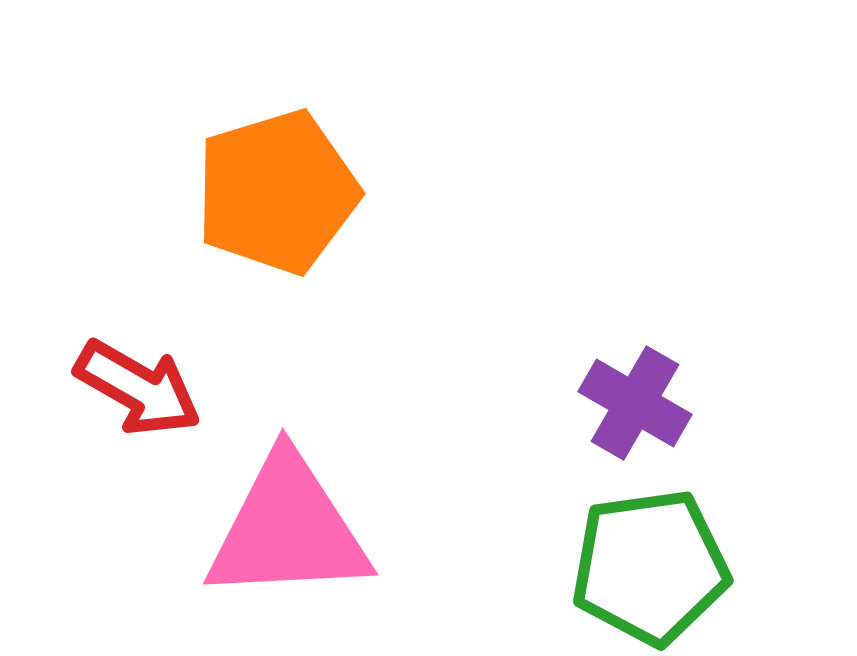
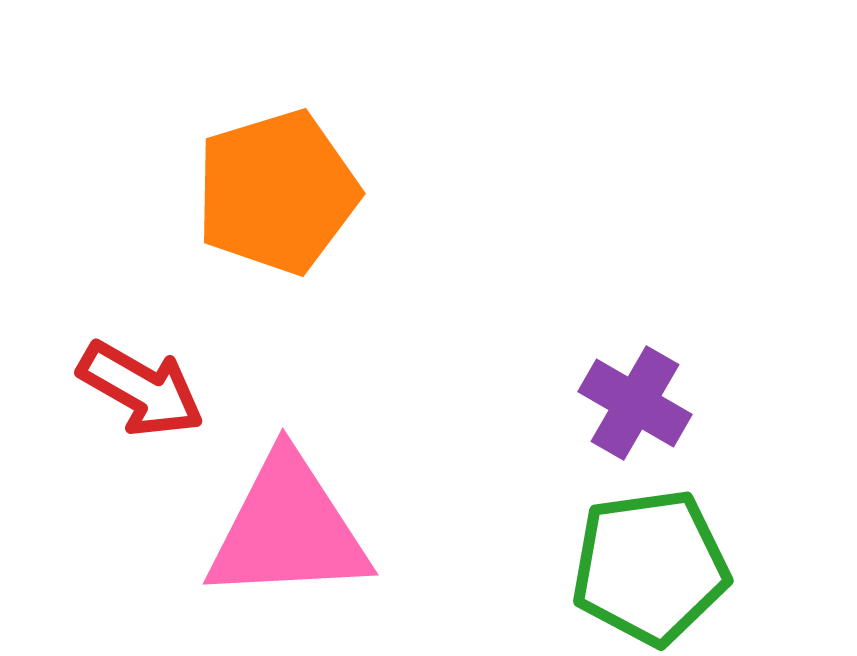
red arrow: moved 3 px right, 1 px down
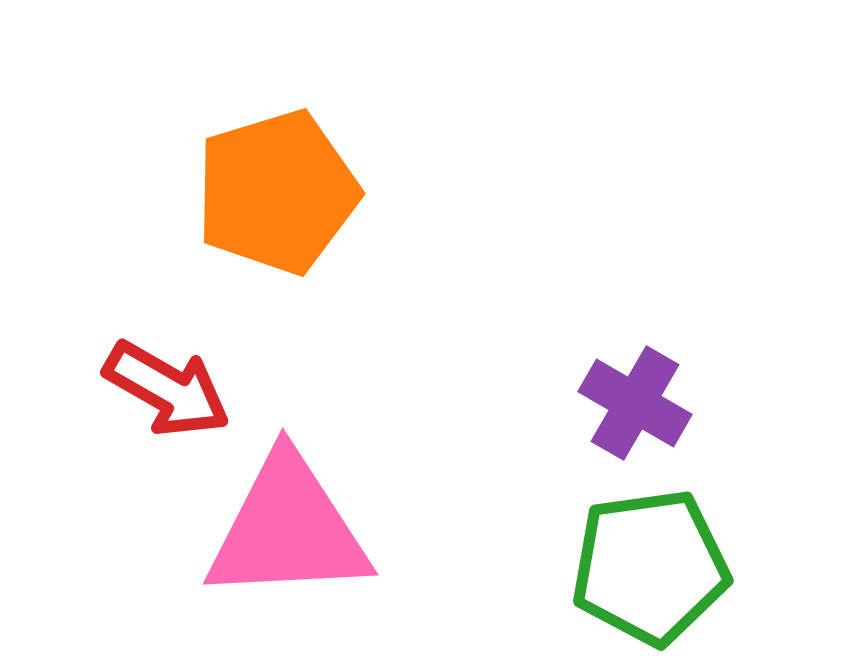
red arrow: moved 26 px right
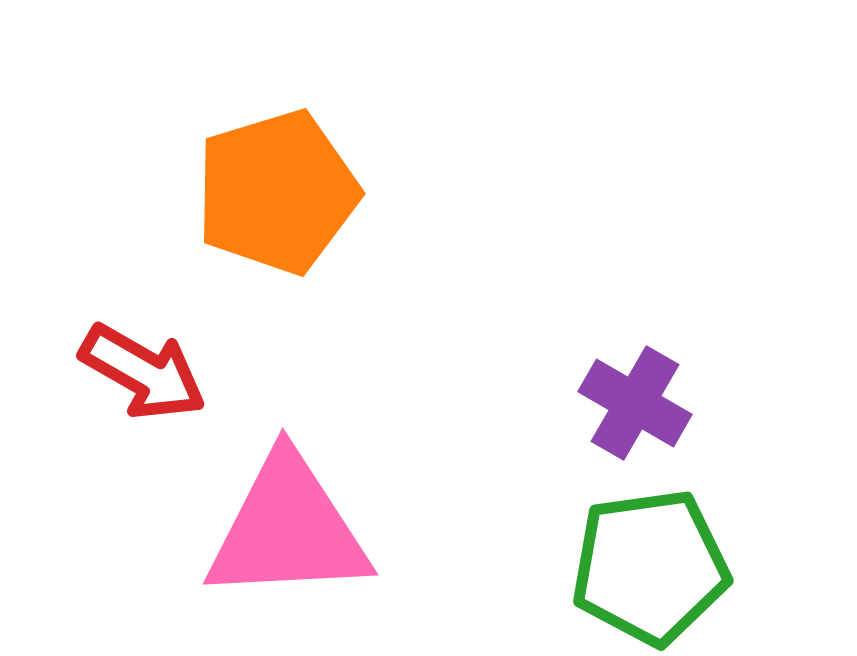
red arrow: moved 24 px left, 17 px up
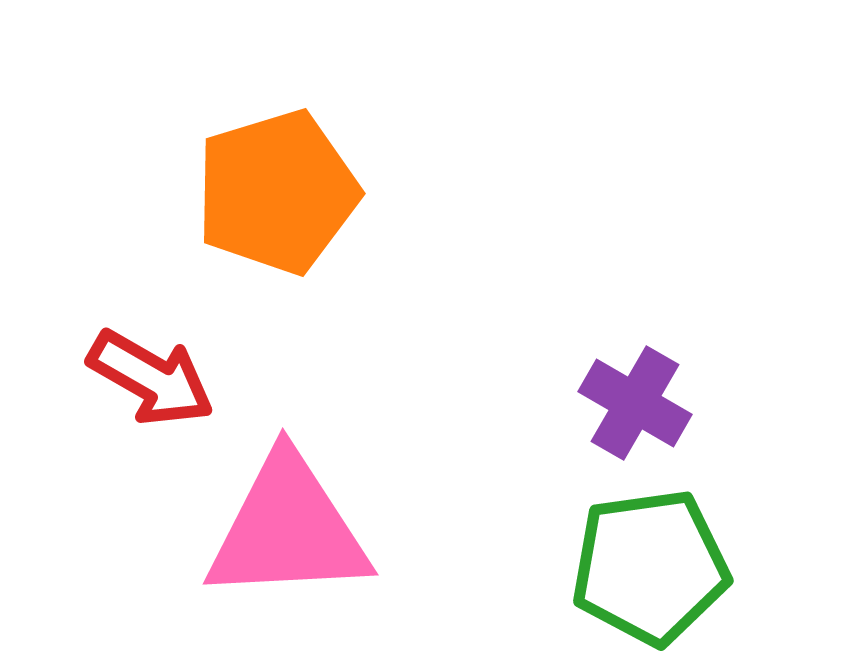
red arrow: moved 8 px right, 6 px down
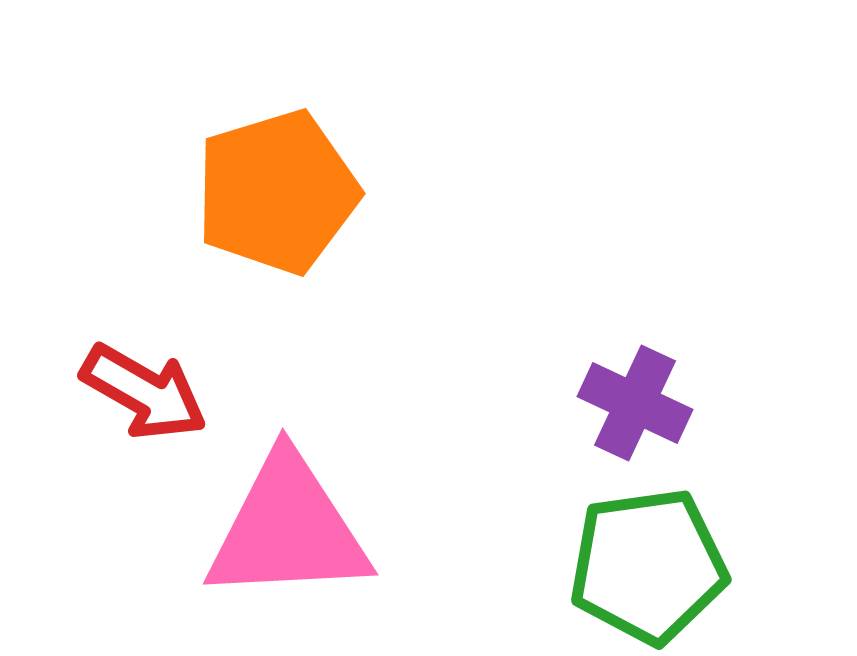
red arrow: moved 7 px left, 14 px down
purple cross: rotated 5 degrees counterclockwise
green pentagon: moved 2 px left, 1 px up
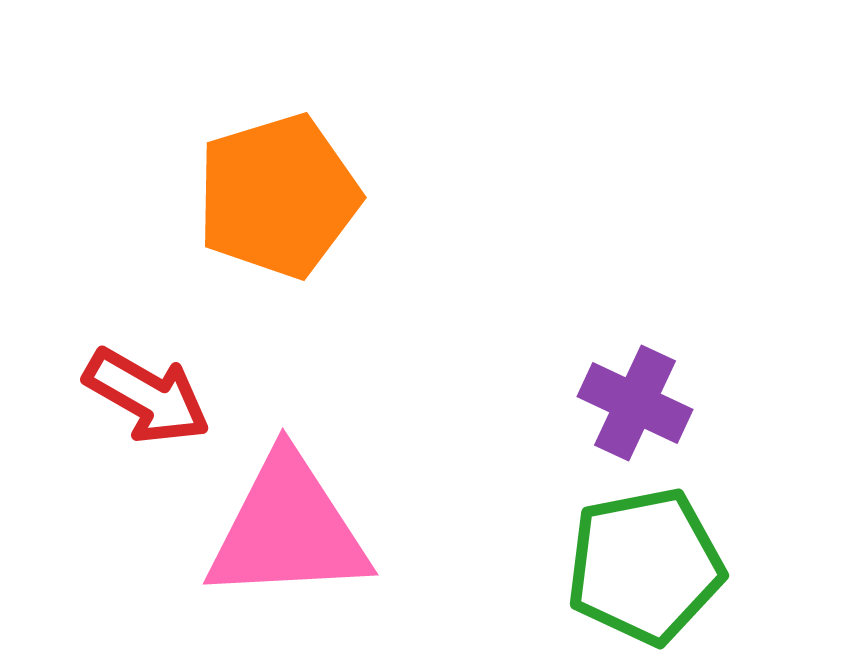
orange pentagon: moved 1 px right, 4 px down
red arrow: moved 3 px right, 4 px down
green pentagon: moved 3 px left; rotated 3 degrees counterclockwise
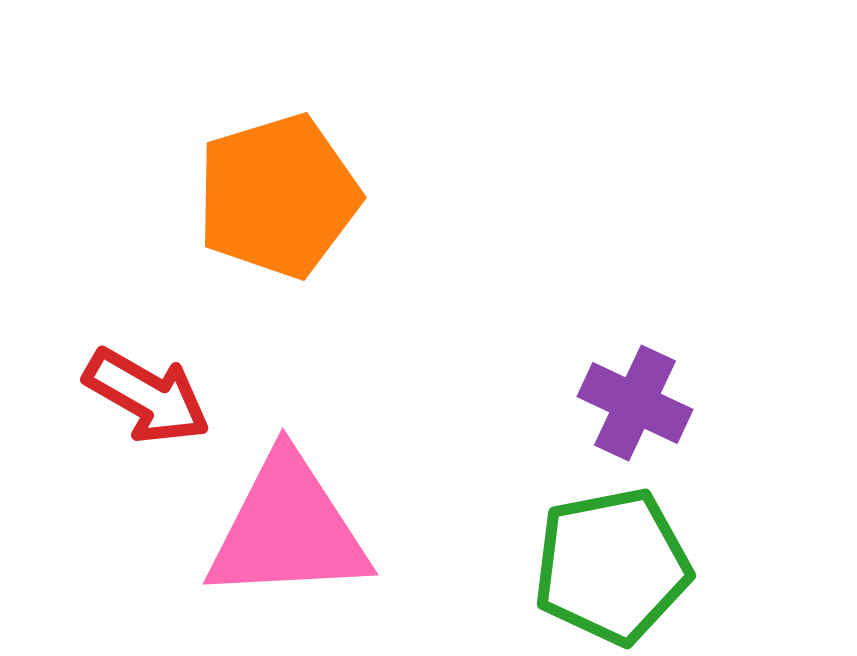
green pentagon: moved 33 px left
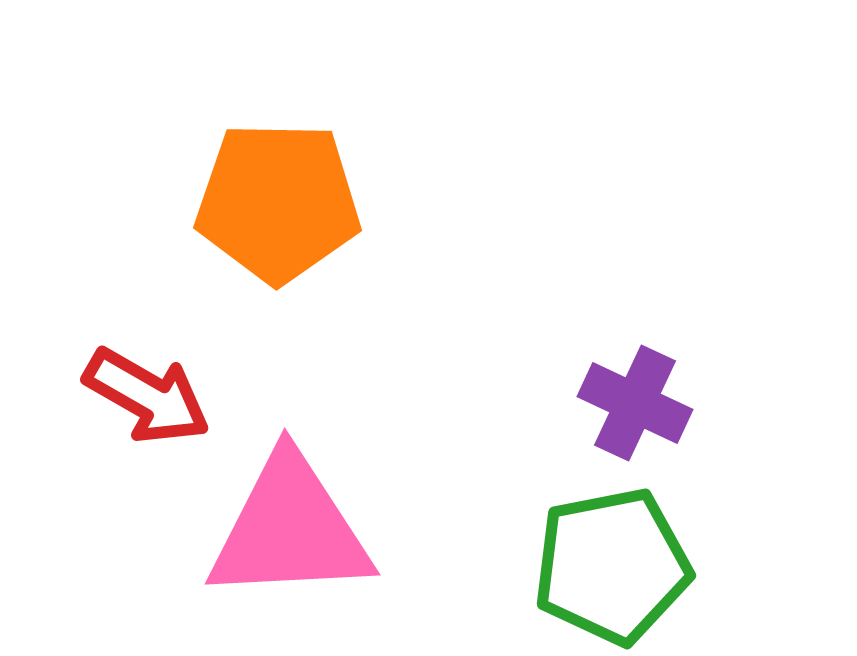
orange pentagon: moved 6 px down; rotated 18 degrees clockwise
pink triangle: moved 2 px right
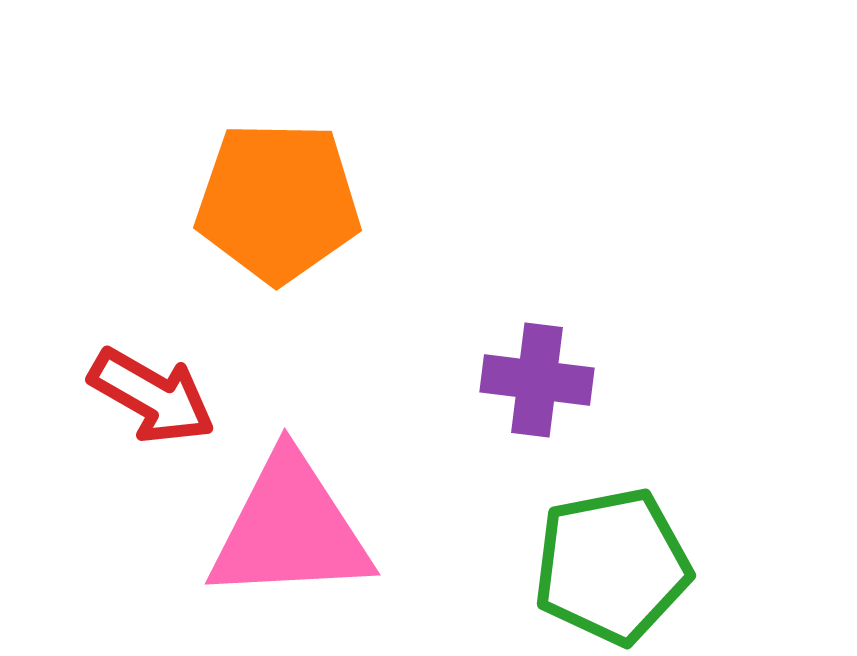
red arrow: moved 5 px right
purple cross: moved 98 px left, 23 px up; rotated 18 degrees counterclockwise
